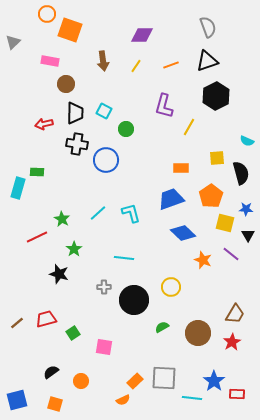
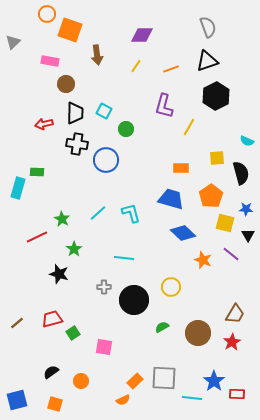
brown arrow at (103, 61): moved 6 px left, 6 px up
orange line at (171, 65): moved 4 px down
blue trapezoid at (171, 199): rotated 36 degrees clockwise
red trapezoid at (46, 319): moved 6 px right
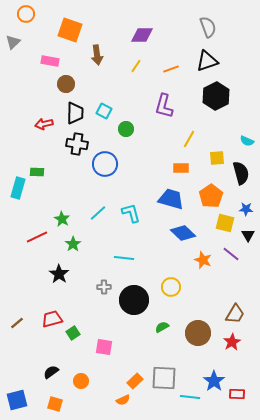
orange circle at (47, 14): moved 21 px left
yellow line at (189, 127): moved 12 px down
blue circle at (106, 160): moved 1 px left, 4 px down
green star at (74, 249): moved 1 px left, 5 px up
black star at (59, 274): rotated 18 degrees clockwise
cyan line at (192, 398): moved 2 px left, 1 px up
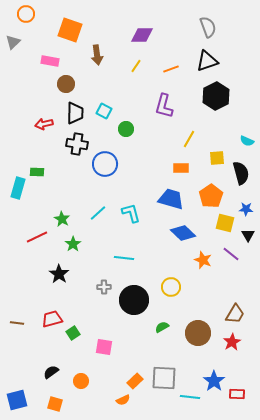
brown line at (17, 323): rotated 48 degrees clockwise
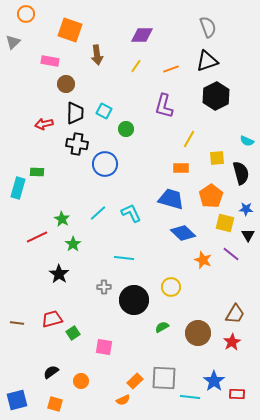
cyan L-shape at (131, 213): rotated 10 degrees counterclockwise
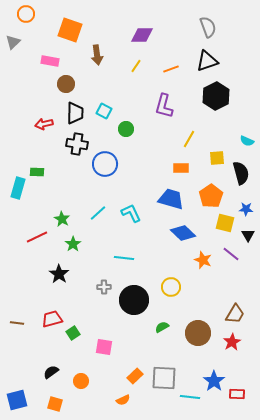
orange rectangle at (135, 381): moved 5 px up
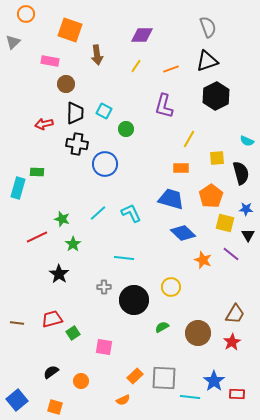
green star at (62, 219): rotated 14 degrees counterclockwise
blue square at (17, 400): rotated 25 degrees counterclockwise
orange square at (55, 404): moved 3 px down
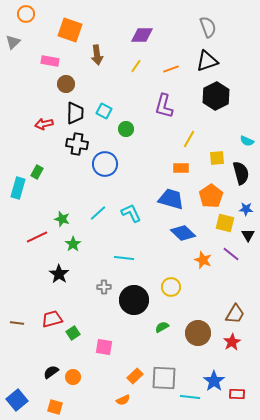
green rectangle at (37, 172): rotated 64 degrees counterclockwise
orange circle at (81, 381): moved 8 px left, 4 px up
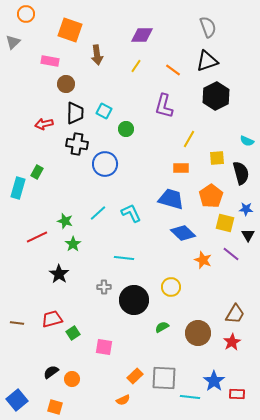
orange line at (171, 69): moved 2 px right, 1 px down; rotated 56 degrees clockwise
green star at (62, 219): moved 3 px right, 2 px down
orange circle at (73, 377): moved 1 px left, 2 px down
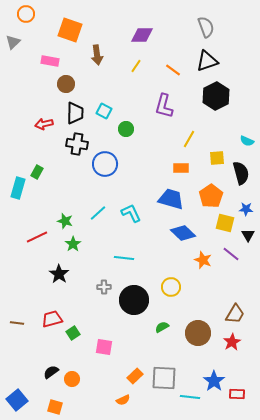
gray semicircle at (208, 27): moved 2 px left
